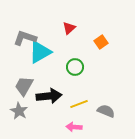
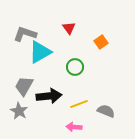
red triangle: rotated 24 degrees counterclockwise
gray L-shape: moved 4 px up
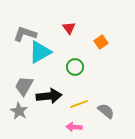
gray semicircle: rotated 18 degrees clockwise
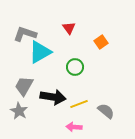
black arrow: moved 4 px right, 1 px down; rotated 15 degrees clockwise
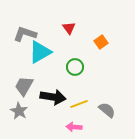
gray semicircle: moved 1 px right, 1 px up
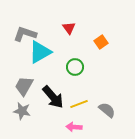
black arrow: rotated 40 degrees clockwise
gray star: moved 3 px right; rotated 18 degrees counterclockwise
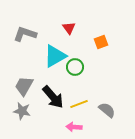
orange square: rotated 16 degrees clockwise
cyan triangle: moved 15 px right, 4 px down
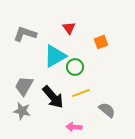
yellow line: moved 2 px right, 11 px up
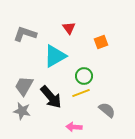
green circle: moved 9 px right, 9 px down
black arrow: moved 2 px left
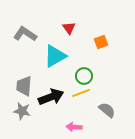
gray L-shape: rotated 15 degrees clockwise
gray trapezoid: rotated 25 degrees counterclockwise
black arrow: rotated 70 degrees counterclockwise
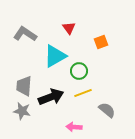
green circle: moved 5 px left, 5 px up
yellow line: moved 2 px right
